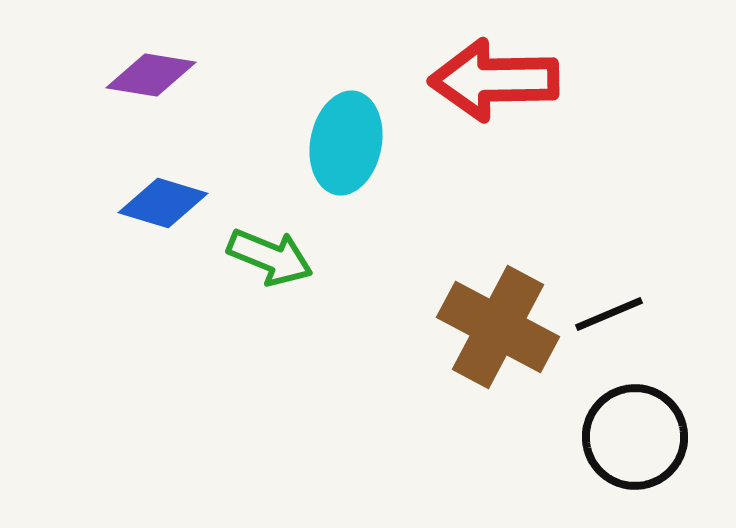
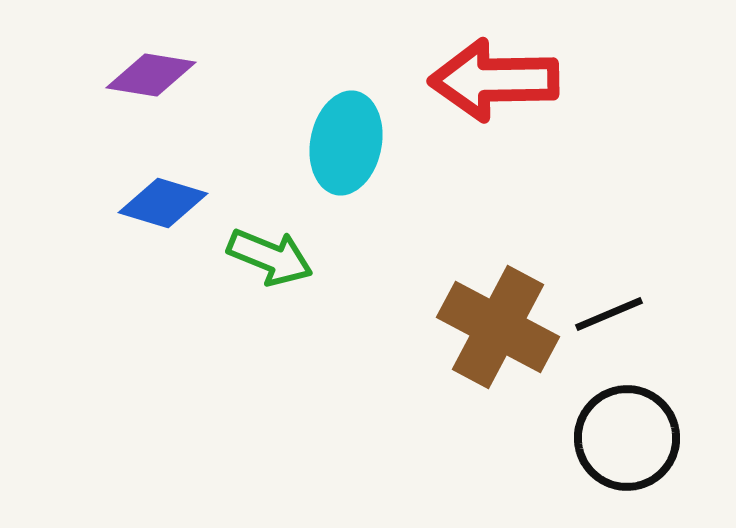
black circle: moved 8 px left, 1 px down
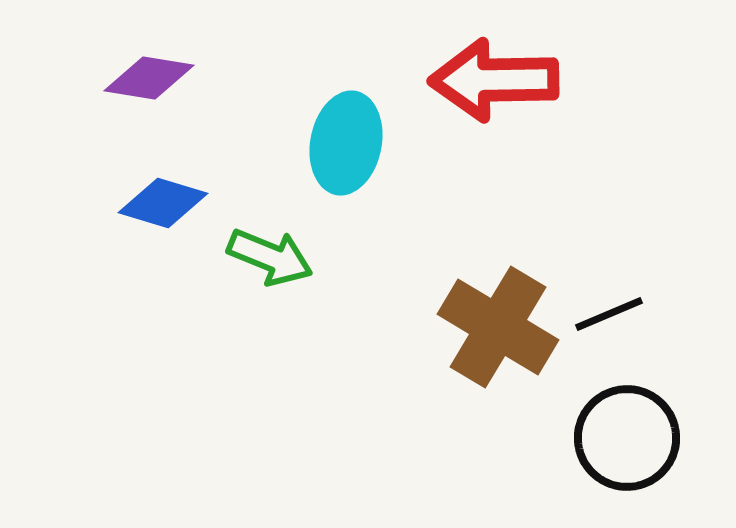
purple diamond: moved 2 px left, 3 px down
brown cross: rotated 3 degrees clockwise
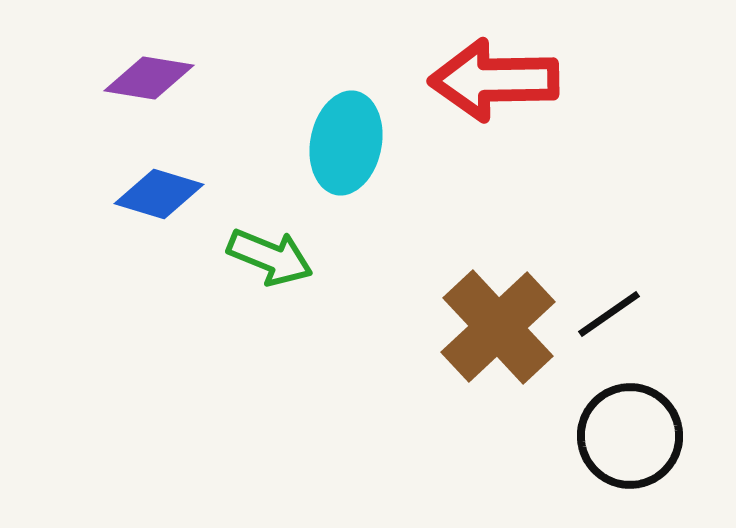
blue diamond: moved 4 px left, 9 px up
black line: rotated 12 degrees counterclockwise
brown cross: rotated 16 degrees clockwise
black circle: moved 3 px right, 2 px up
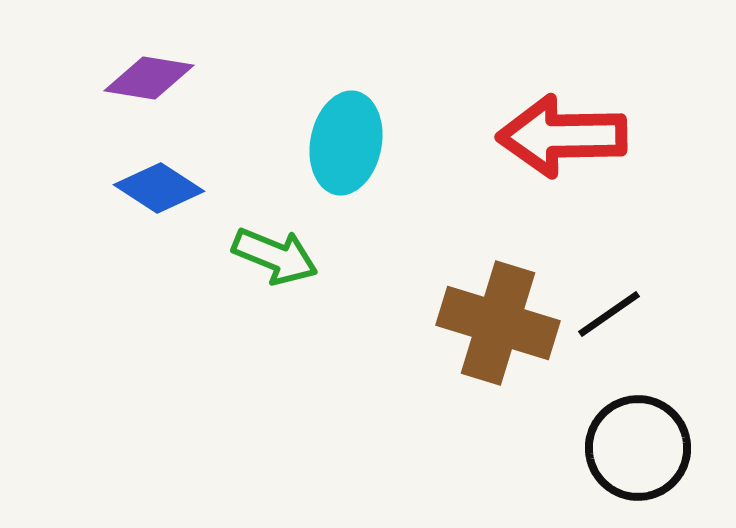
red arrow: moved 68 px right, 56 px down
blue diamond: moved 6 px up; rotated 16 degrees clockwise
green arrow: moved 5 px right, 1 px up
brown cross: moved 4 px up; rotated 30 degrees counterclockwise
black circle: moved 8 px right, 12 px down
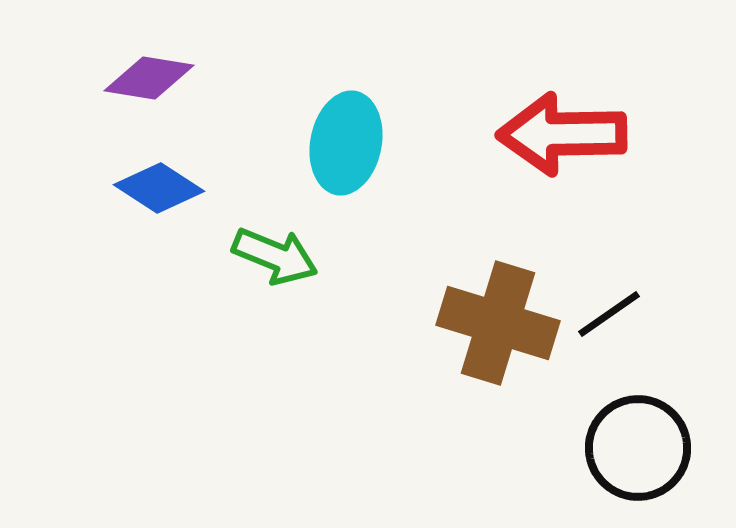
red arrow: moved 2 px up
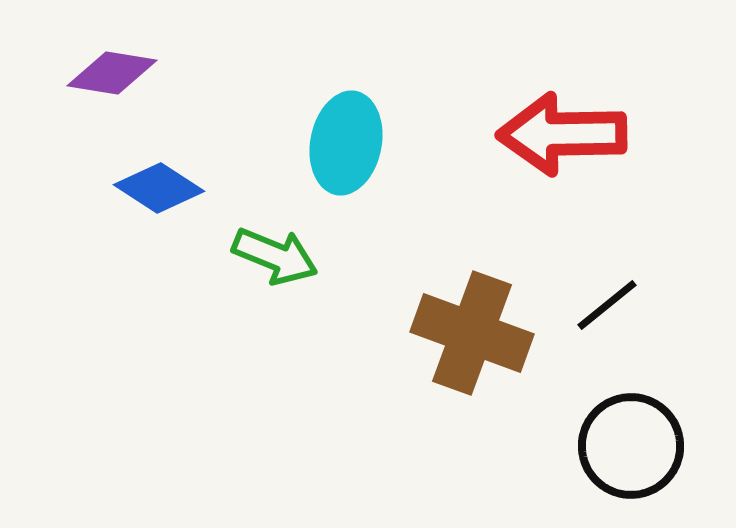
purple diamond: moved 37 px left, 5 px up
black line: moved 2 px left, 9 px up; rotated 4 degrees counterclockwise
brown cross: moved 26 px left, 10 px down; rotated 3 degrees clockwise
black circle: moved 7 px left, 2 px up
